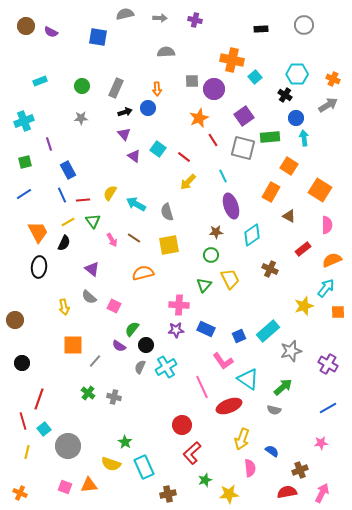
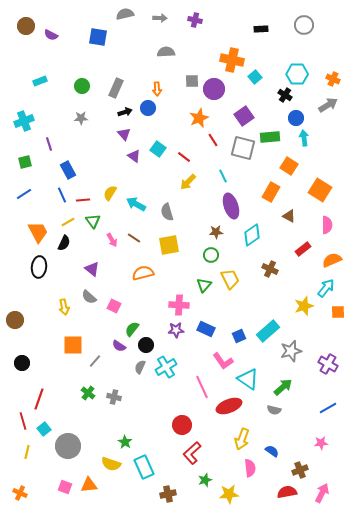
purple semicircle at (51, 32): moved 3 px down
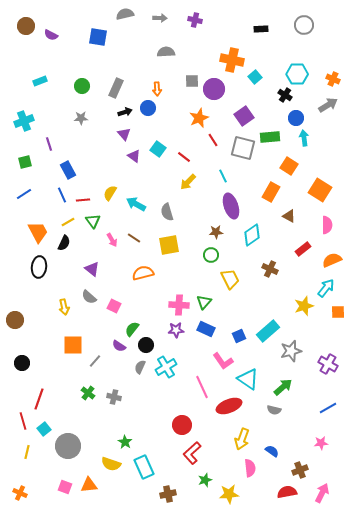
green triangle at (204, 285): moved 17 px down
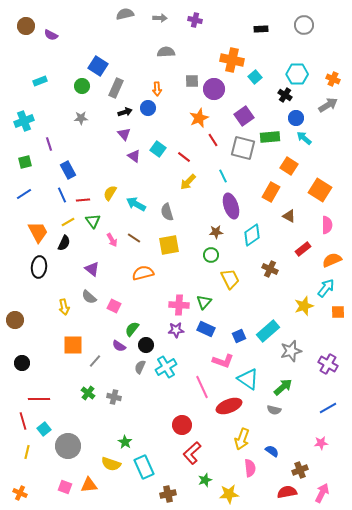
blue square at (98, 37): moved 29 px down; rotated 24 degrees clockwise
cyan arrow at (304, 138): rotated 42 degrees counterclockwise
pink L-shape at (223, 361): rotated 35 degrees counterclockwise
red line at (39, 399): rotated 70 degrees clockwise
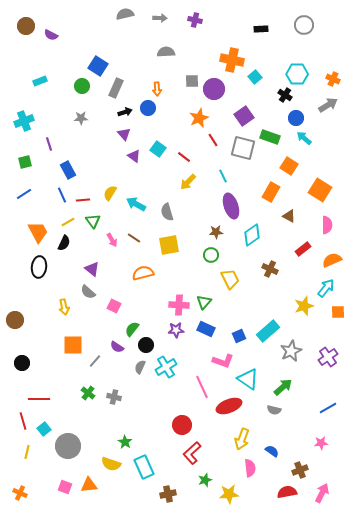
green rectangle at (270, 137): rotated 24 degrees clockwise
gray semicircle at (89, 297): moved 1 px left, 5 px up
purple semicircle at (119, 346): moved 2 px left, 1 px down
gray star at (291, 351): rotated 10 degrees counterclockwise
purple cross at (328, 364): moved 7 px up; rotated 24 degrees clockwise
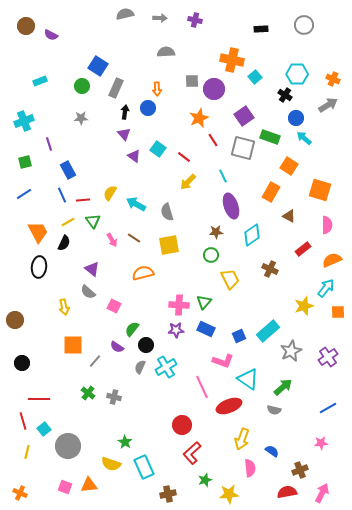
black arrow at (125, 112): rotated 64 degrees counterclockwise
orange square at (320, 190): rotated 15 degrees counterclockwise
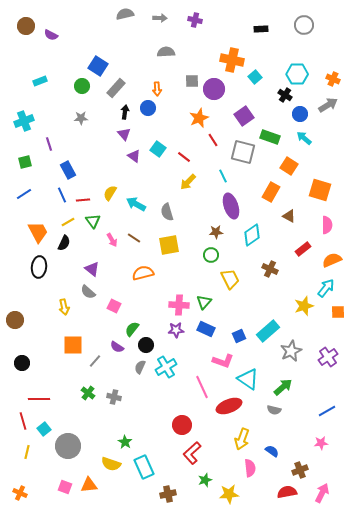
gray rectangle at (116, 88): rotated 18 degrees clockwise
blue circle at (296, 118): moved 4 px right, 4 px up
gray square at (243, 148): moved 4 px down
blue line at (328, 408): moved 1 px left, 3 px down
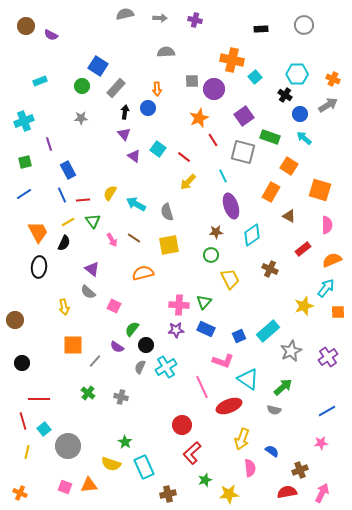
gray cross at (114, 397): moved 7 px right
